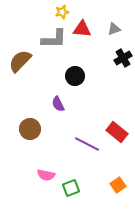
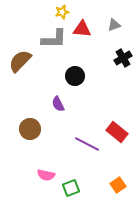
gray triangle: moved 4 px up
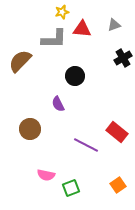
purple line: moved 1 px left, 1 px down
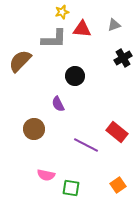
brown circle: moved 4 px right
green square: rotated 30 degrees clockwise
